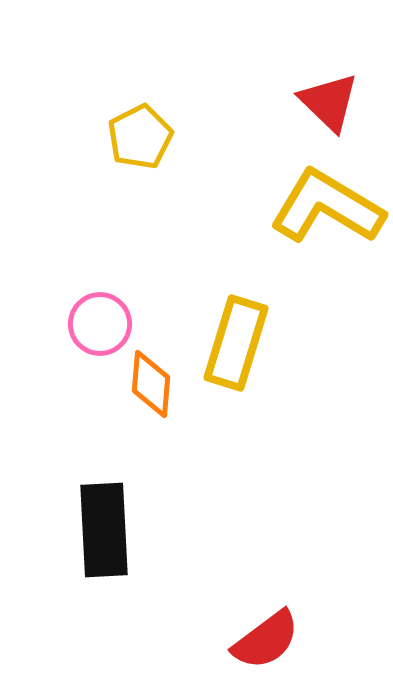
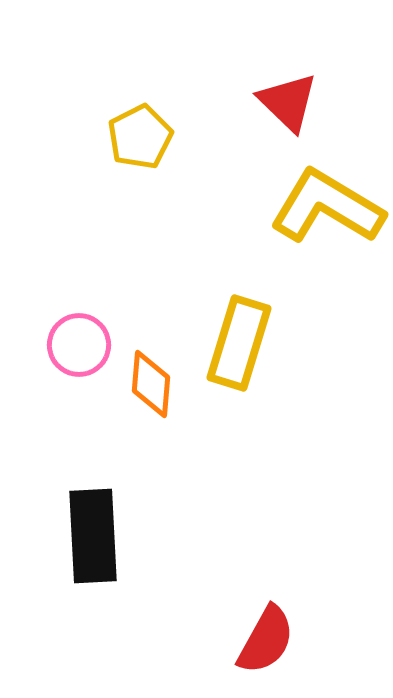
red triangle: moved 41 px left
pink circle: moved 21 px left, 21 px down
yellow rectangle: moved 3 px right
black rectangle: moved 11 px left, 6 px down
red semicircle: rotated 24 degrees counterclockwise
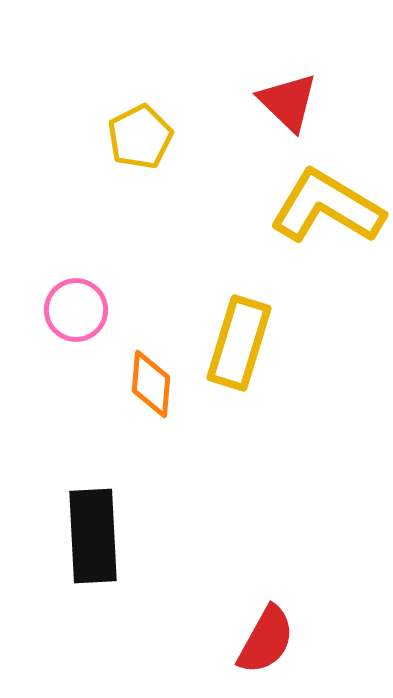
pink circle: moved 3 px left, 35 px up
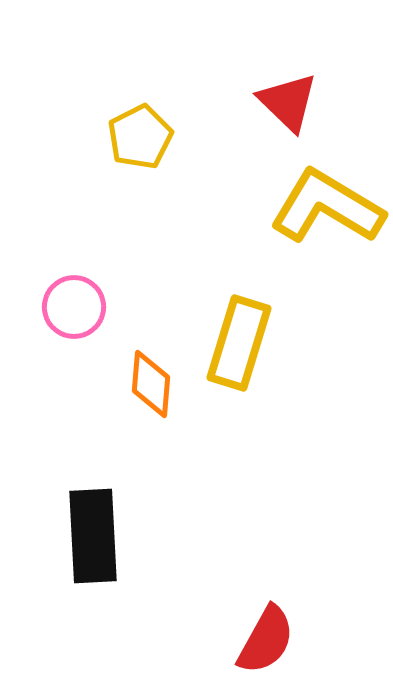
pink circle: moved 2 px left, 3 px up
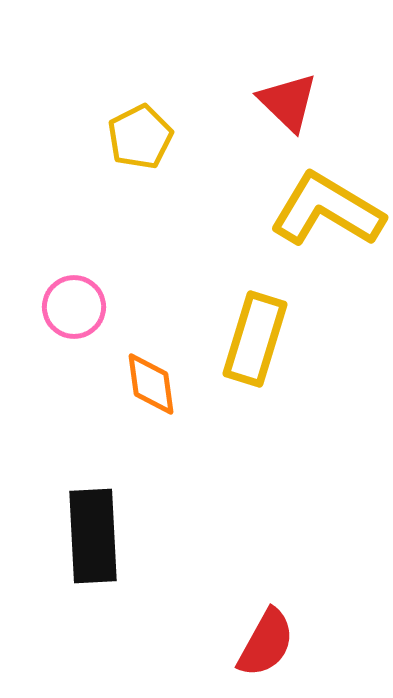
yellow L-shape: moved 3 px down
yellow rectangle: moved 16 px right, 4 px up
orange diamond: rotated 12 degrees counterclockwise
red semicircle: moved 3 px down
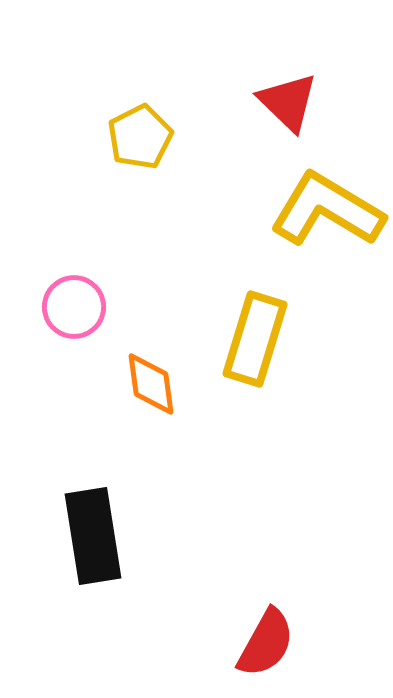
black rectangle: rotated 6 degrees counterclockwise
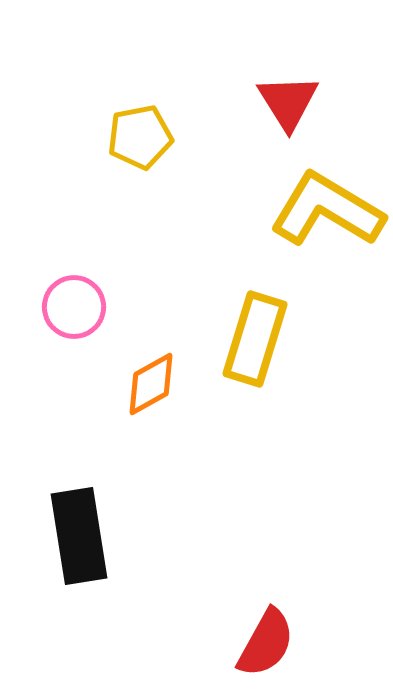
red triangle: rotated 14 degrees clockwise
yellow pentagon: rotated 16 degrees clockwise
orange diamond: rotated 68 degrees clockwise
black rectangle: moved 14 px left
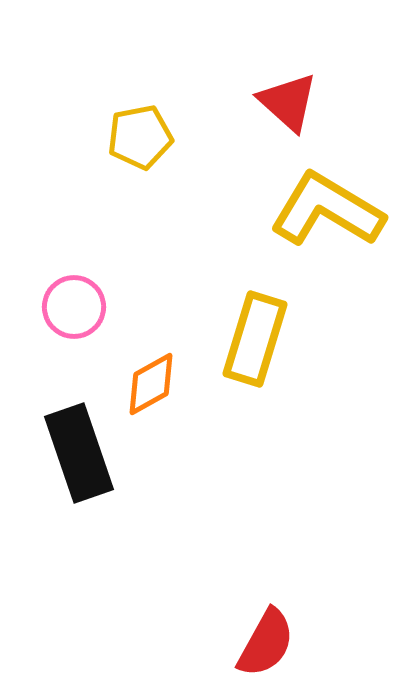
red triangle: rotated 16 degrees counterclockwise
black rectangle: moved 83 px up; rotated 10 degrees counterclockwise
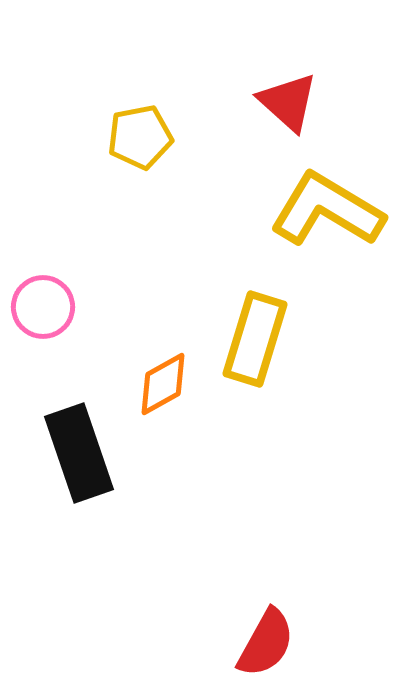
pink circle: moved 31 px left
orange diamond: moved 12 px right
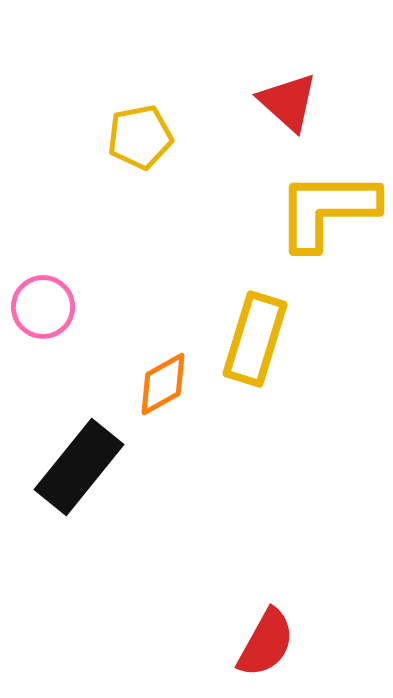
yellow L-shape: rotated 31 degrees counterclockwise
black rectangle: moved 14 px down; rotated 58 degrees clockwise
